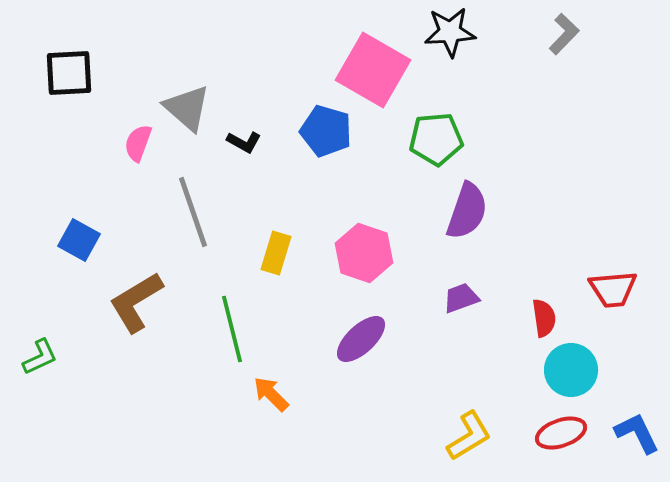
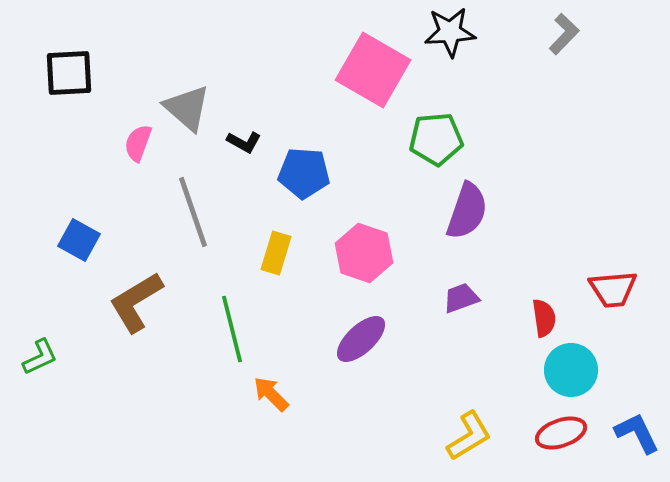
blue pentagon: moved 22 px left, 42 px down; rotated 12 degrees counterclockwise
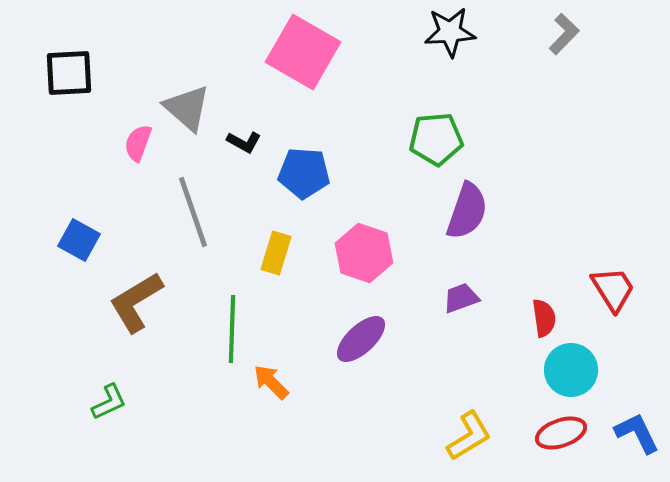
pink square: moved 70 px left, 18 px up
red trapezoid: rotated 117 degrees counterclockwise
green line: rotated 16 degrees clockwise
green L-shape: moved 69 px right, 45 px down
orange arrow: moved 12 px up
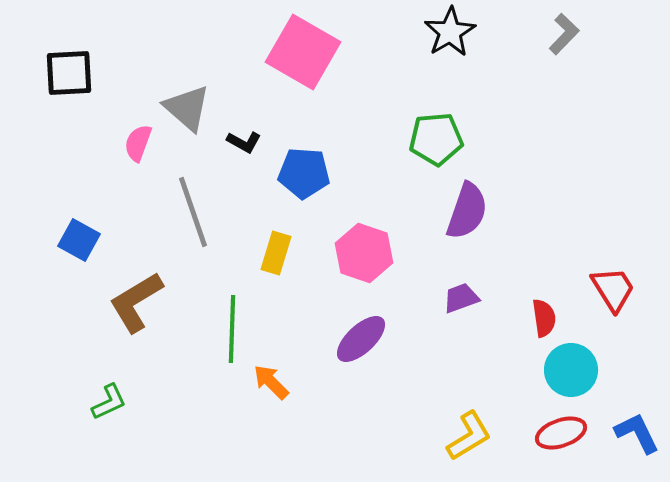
black star: rotated 27 degrees counterclockwise
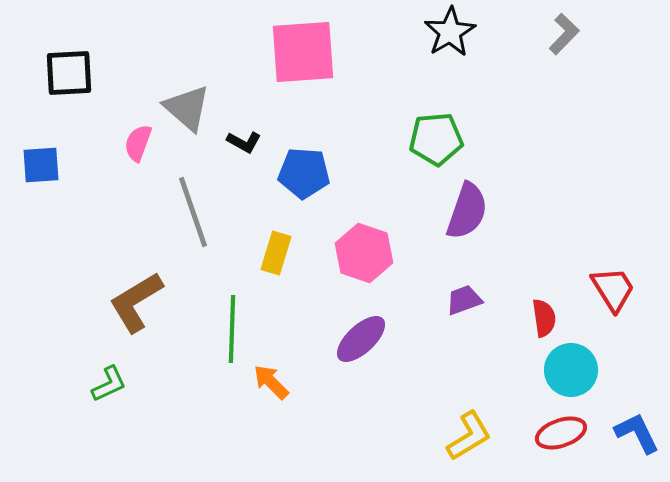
pink square: rotated 34 degrees counterclockwise
blue square: moved 38 px left, 75 px up; rotated 33 degrees counterclockwise
purple trapezoid: moved 3 px right, 2 px down
green L-shape: moved 18 px up
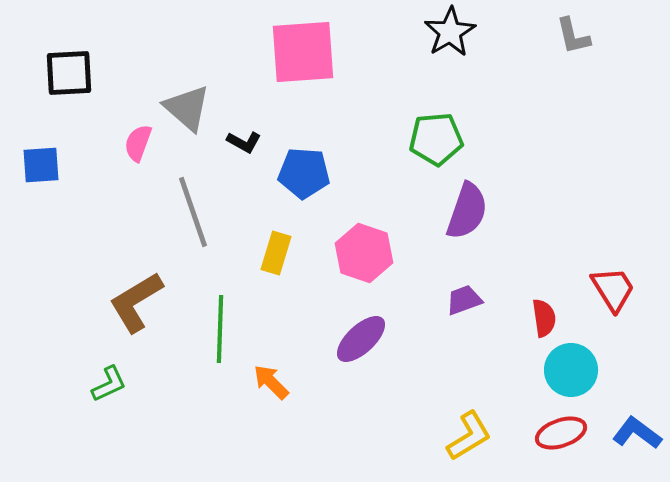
gray L-shape: moved 9 px right, 2 px down; rotated 123 degrees clockwise
green line: moved 12 px left
blue L-shape: rotated 27 degrees counterclockwise
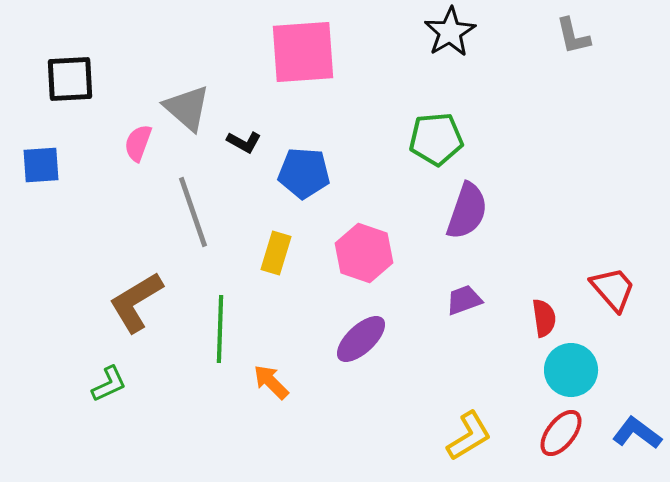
black square: moved 1 px right, 6 px down
red trapezoid: rotated 9 degrees counterclockwise
red ellipse: rotated 33 degrees counterclockwise
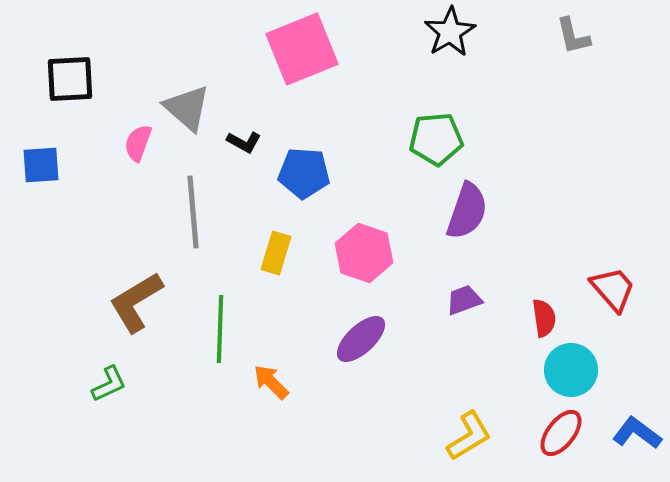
pink square: moved 1 px left, 3 px up; rotated 18 degrees counterclockwise
gray line: rotated 14 degrees clockwise
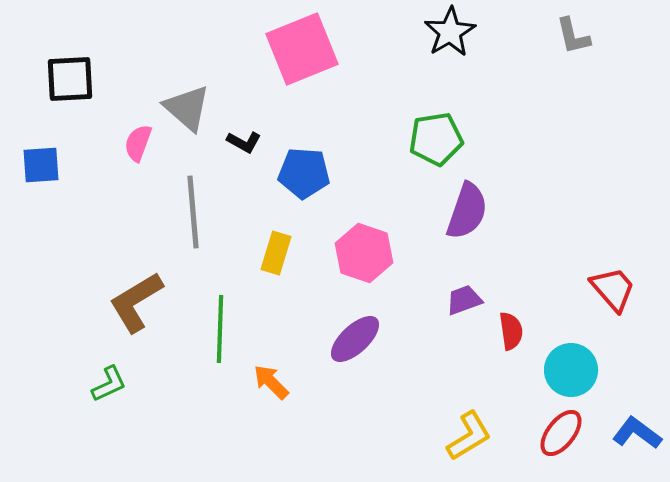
green pentagon: rotated 4 degrees counterclockwise
red semicircle: moved 33 px left, 13 px down
purple ellipse: moved 6 px left
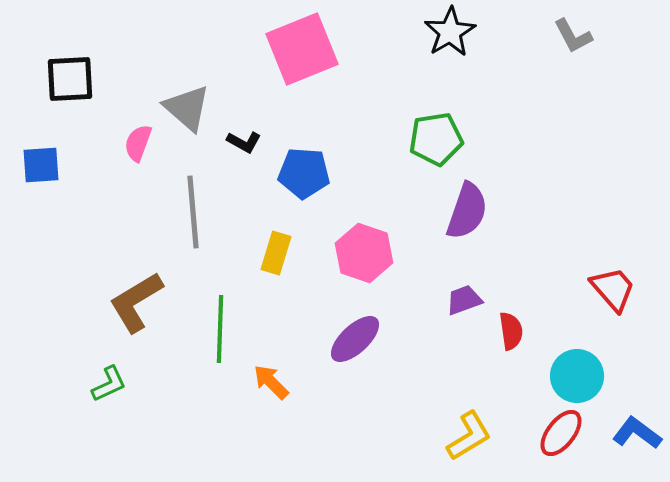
gray L-shape: rotated 15 degrees counterclockwise
cyan circle: moved 6 px right, 6 px down
